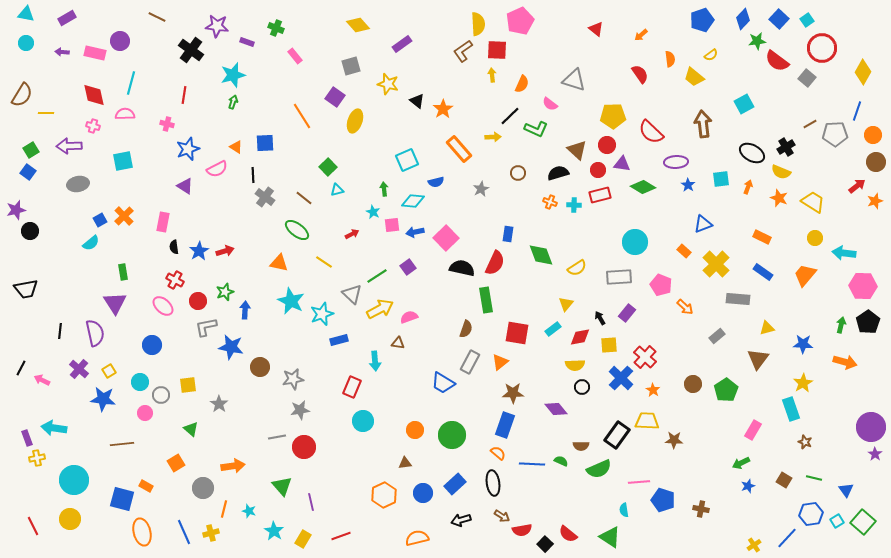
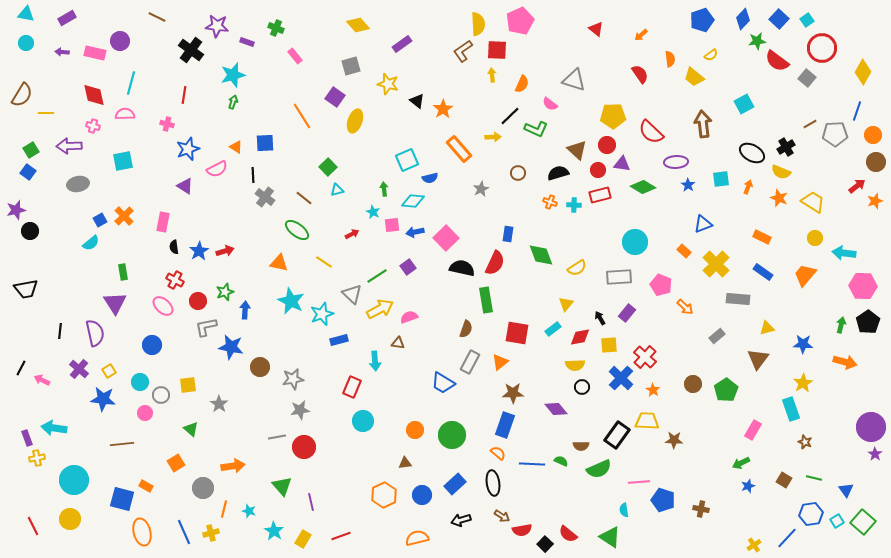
blue semicircle at (436, 182): moved 6 px left, 4 px up
blue circle at (423, 493): moved 1 px left, 2 px down
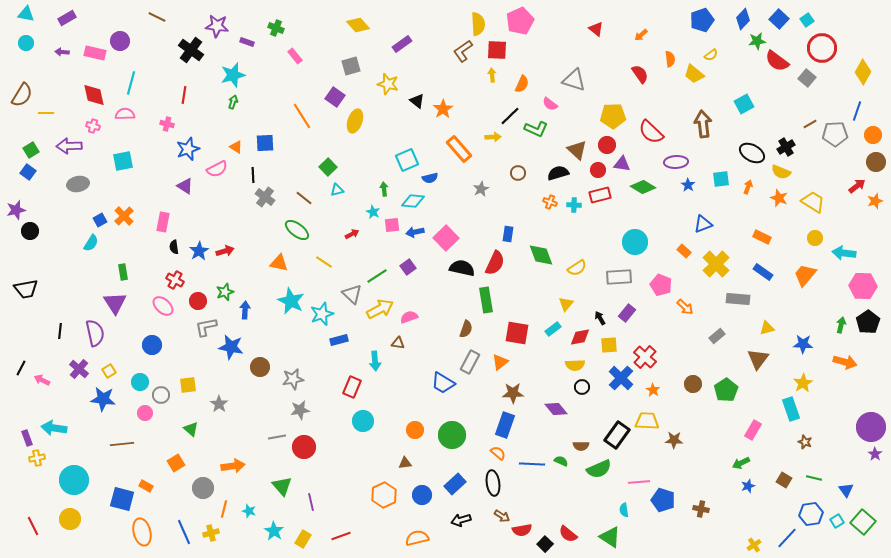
yellow trapezoid at (694, 77): moved 3 px up
cyan semicircle at (91, 243): rotated 18 degrees counterclockwise
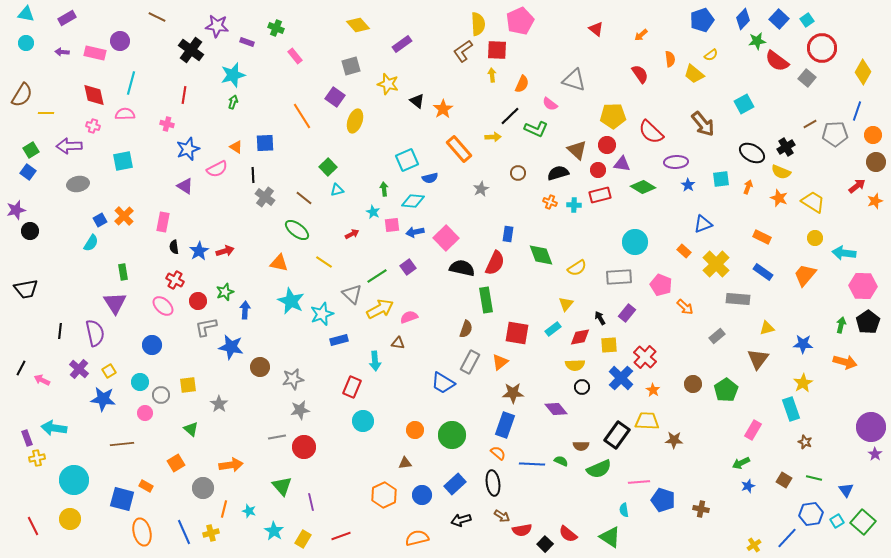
brown arrow at (703, 124): rotated 148 degrees clockwise
orange arrow at (233, 466): moved 2 px left, 1 px up
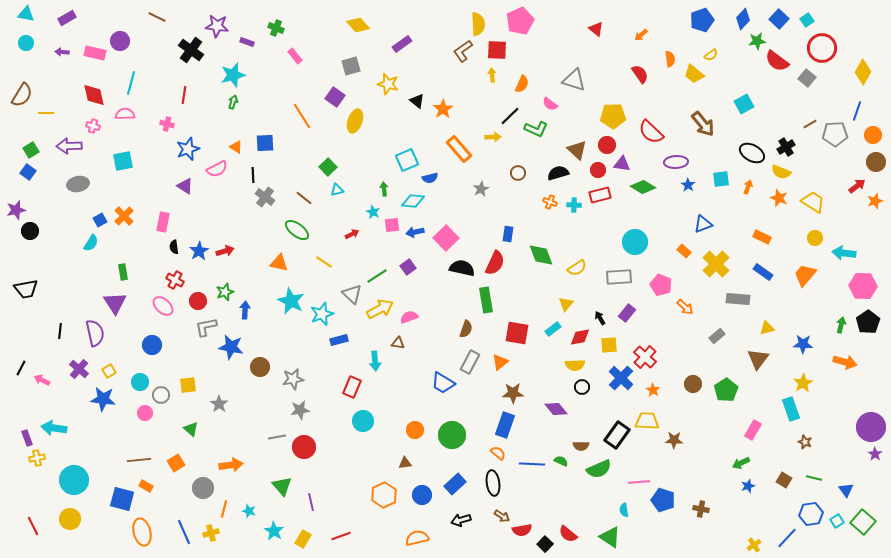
brown line at (122, 444): moved 17 px right, 16 px down
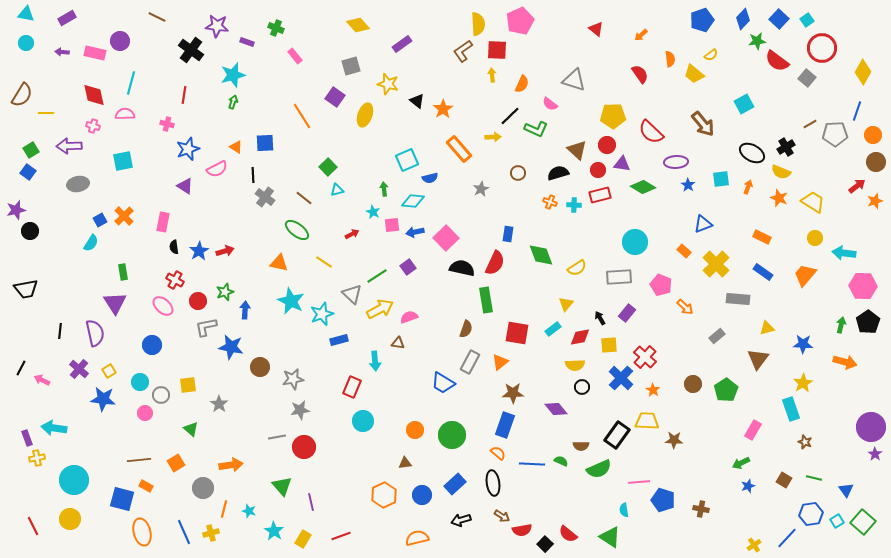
yellow ellipse at (355, 121): moved 10 px right, 6 px up
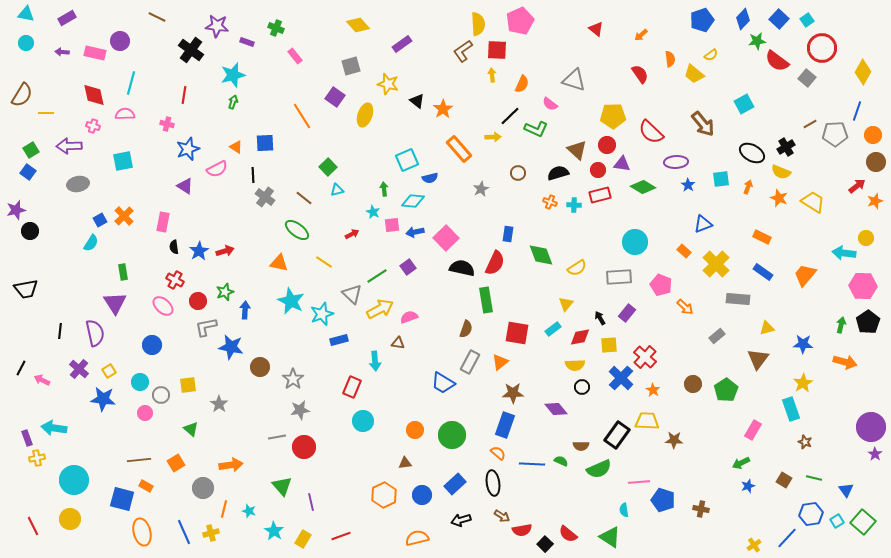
yellow circle at (815, 238): moved 51 px right
gray star at (293, 379): rotated 25 degrees counterclockwise
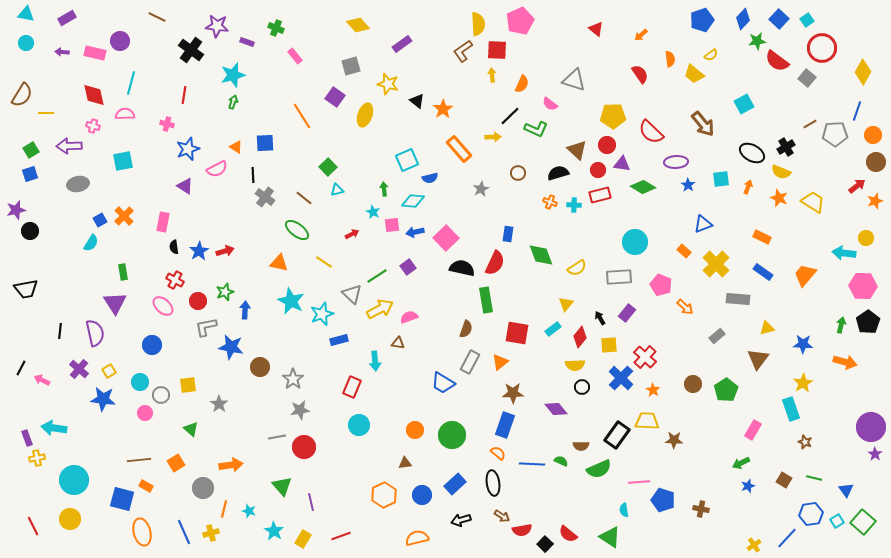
blue square at (28, 172): moved 2 px right, 2 px down; rotated 35 degrees clockwise
red diamond at (580, 337): rotated 40 degrees counterclockwise
cyan circle at (363, 421): moved 4 px left, 4 px down
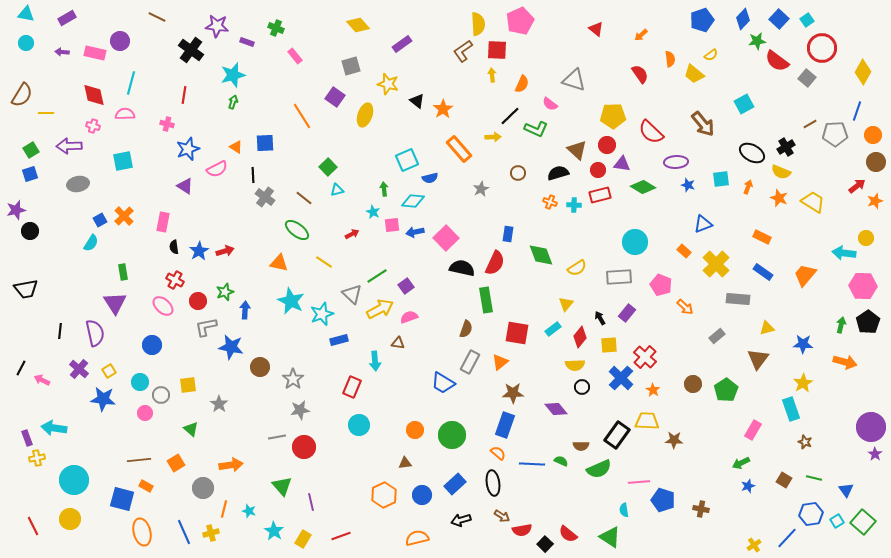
blue star at (688, 185): rotated 16 degrees counterclockwise
purple square at (408, 267): moved 2 px left, 19 px down
